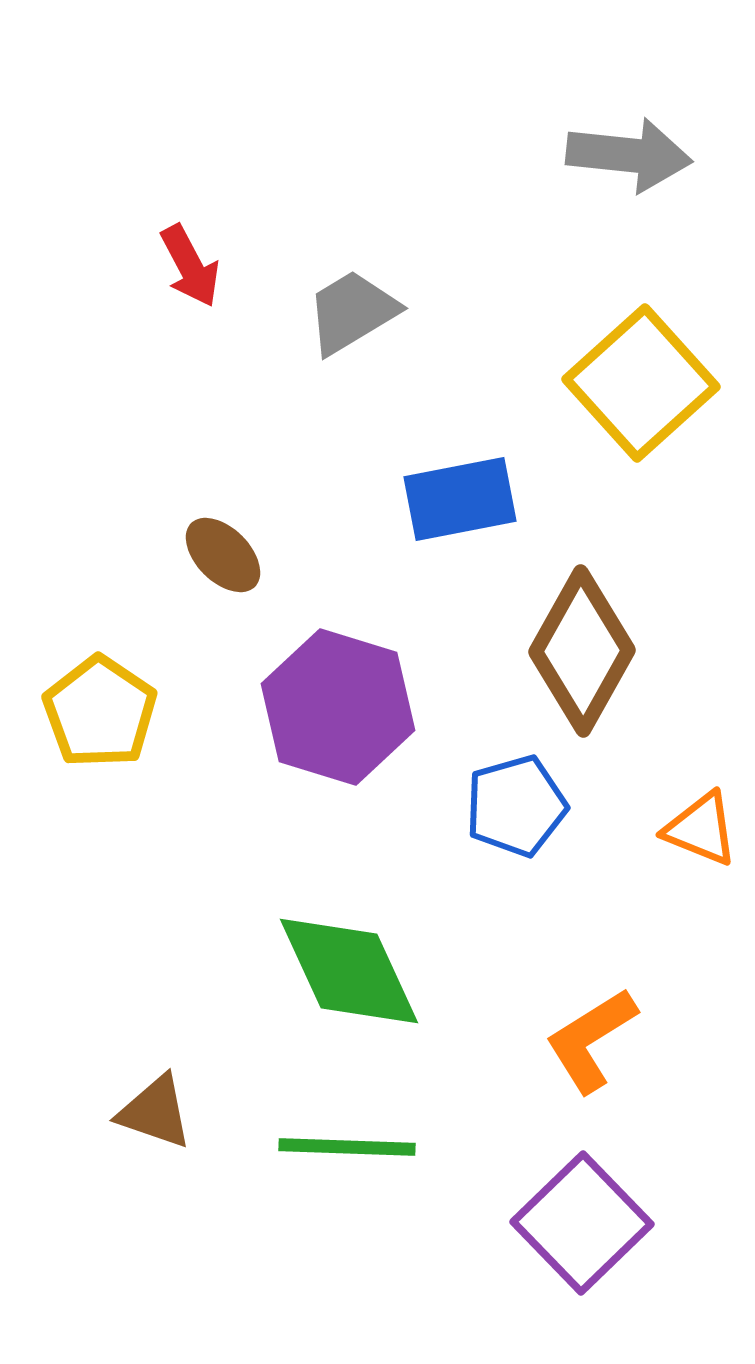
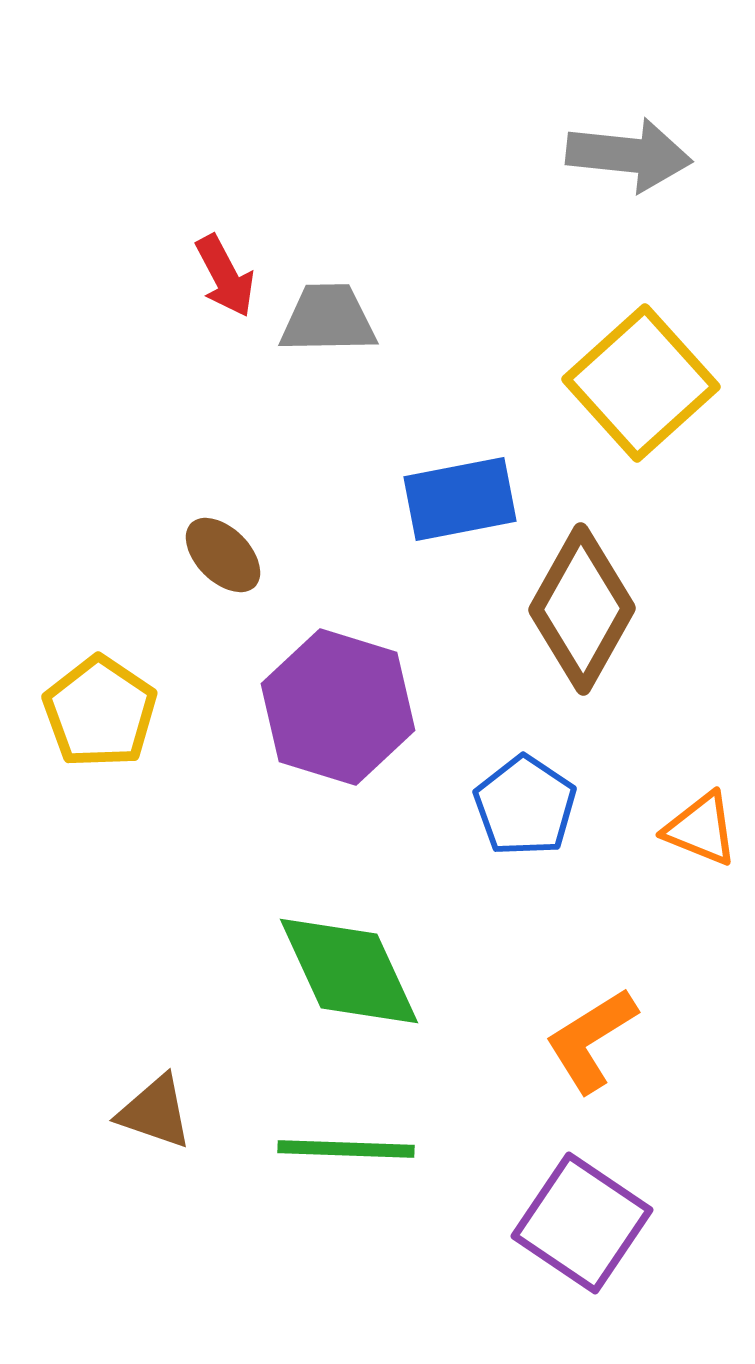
red arrow: moved 35 px right, 10 px down
gray trapezoid: moved 24 px left, 7 px down; rotated 30 degrees clockwise
brown diamond: moved 42 px up
blue pentagon: moved 9 px right; rotated 22 degrees counterclockwise
green line: moved 1 px left, 2 px down
purple square: rotated 12 degrees counterclockwise
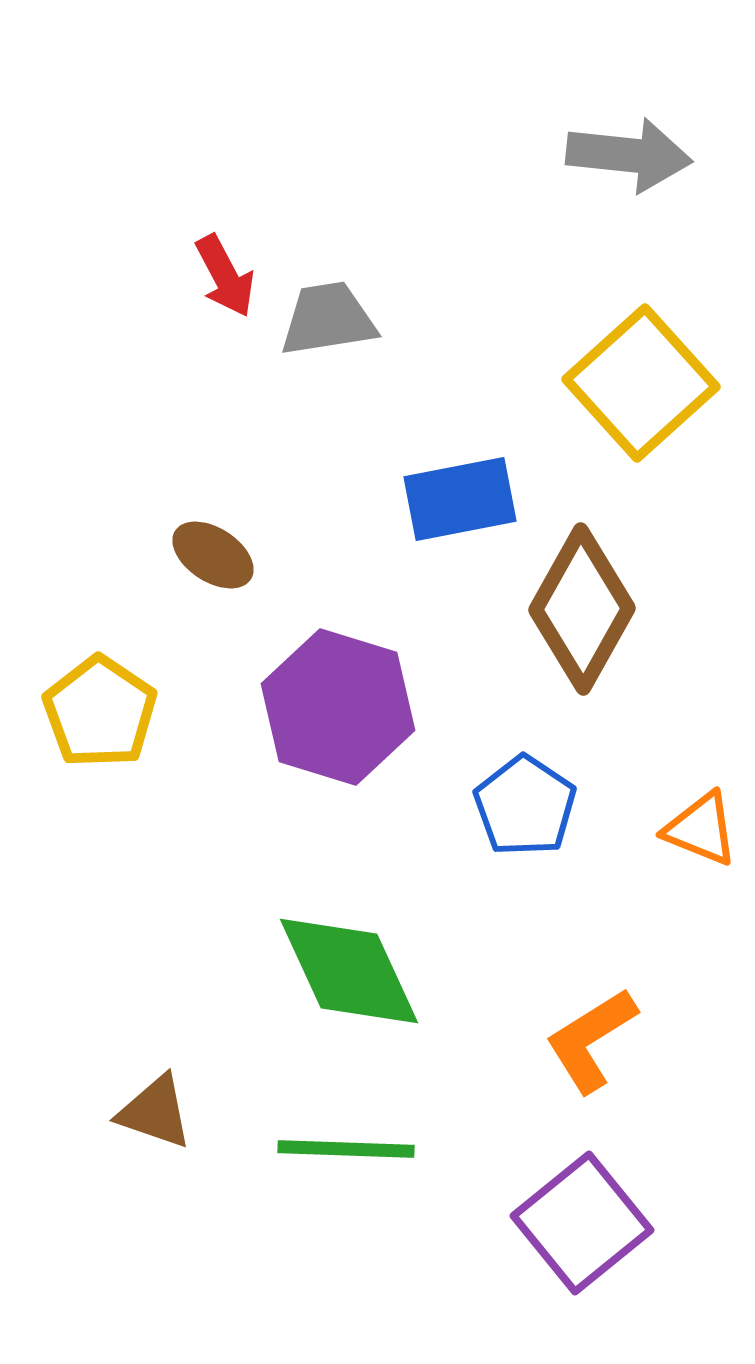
gray trapezoid: rotated 8 degrees counterclockwise
brown ellipse: moved 10 px left; rotated 12 degrees counterclockwise
purple square: rotated 17 degrees clockwise
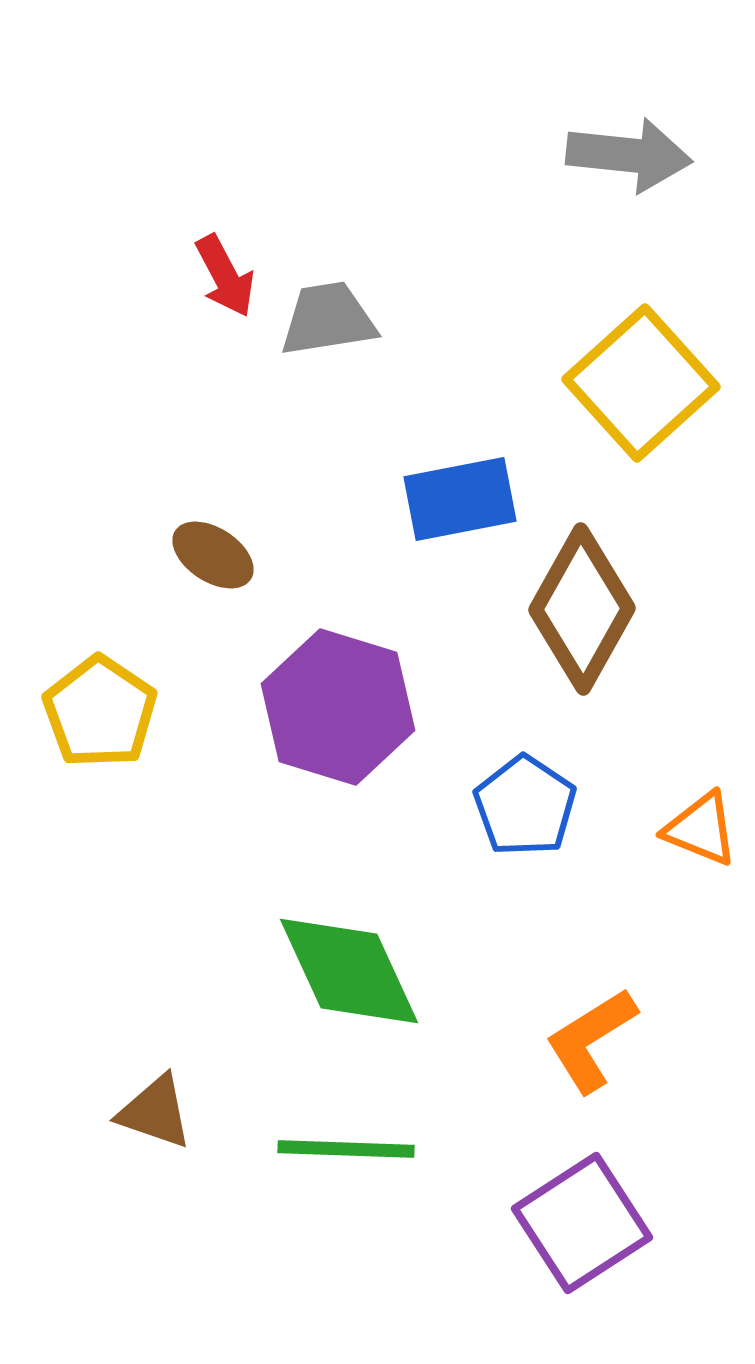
purple square: rotated 6 degrees clockwise
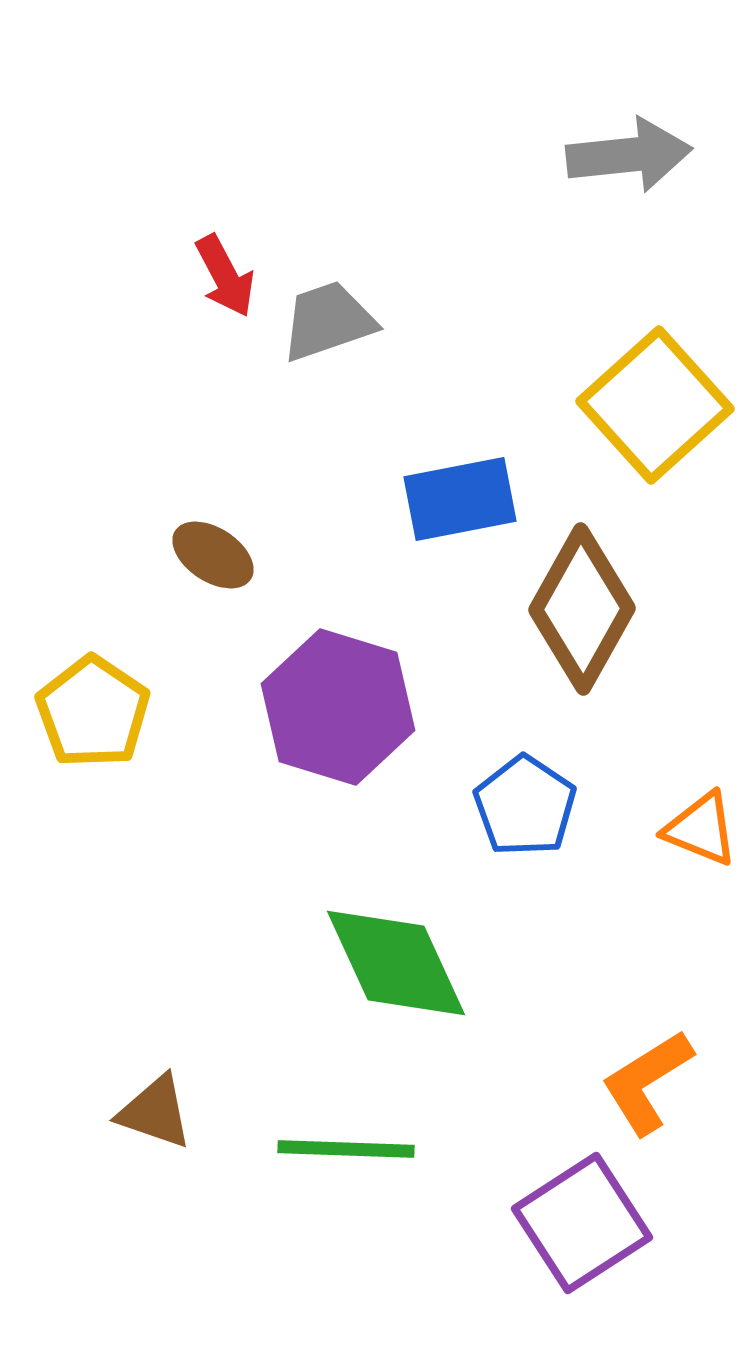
gray arrow: rotated 12 degrees counterclockwise
gray trapezoid: moved 2 px down; rotated 10 degrees counterclockwise
yellow square: moved 14 px right, 22 px down
yellow pentagon: moved 7 px left
green diamond: moved 47 px right, 8 px up
orange L-shape: moved 56 px right, 42 px down
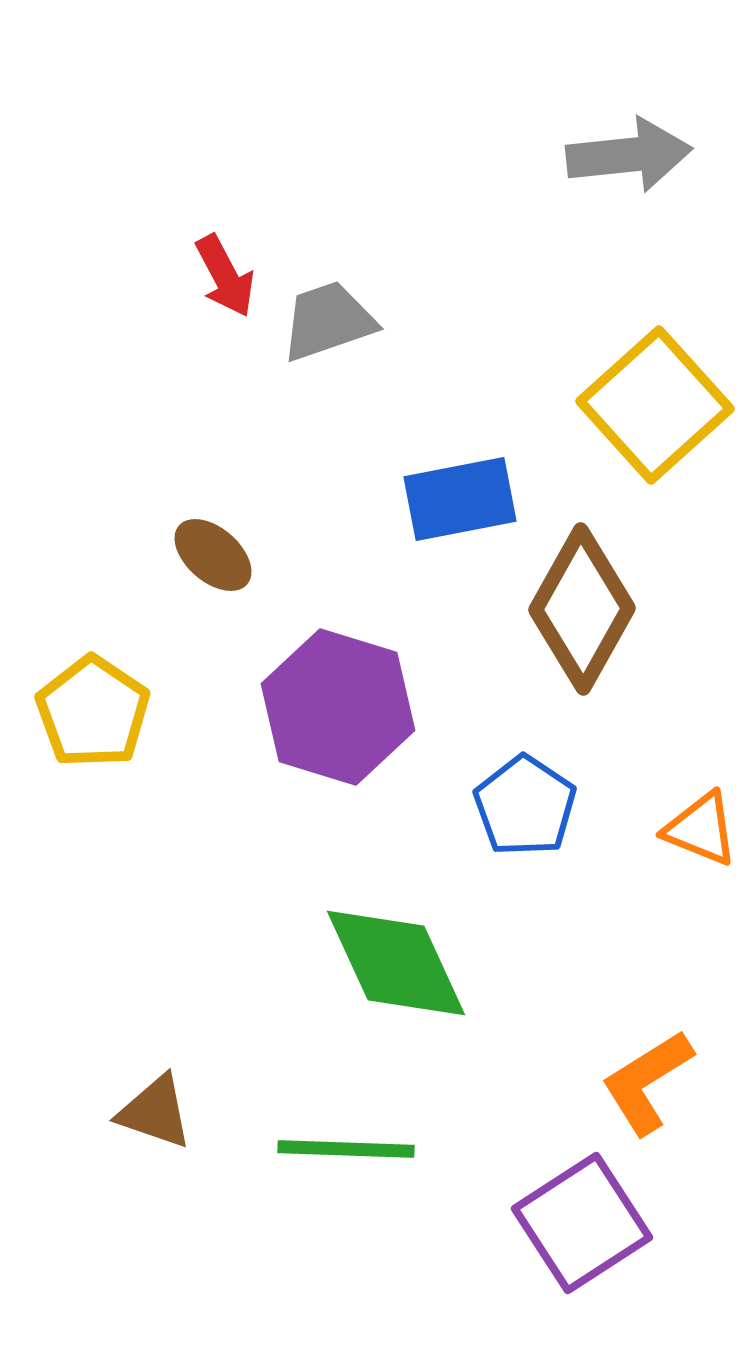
brown ellipse: rotated 8 degrees clockwise
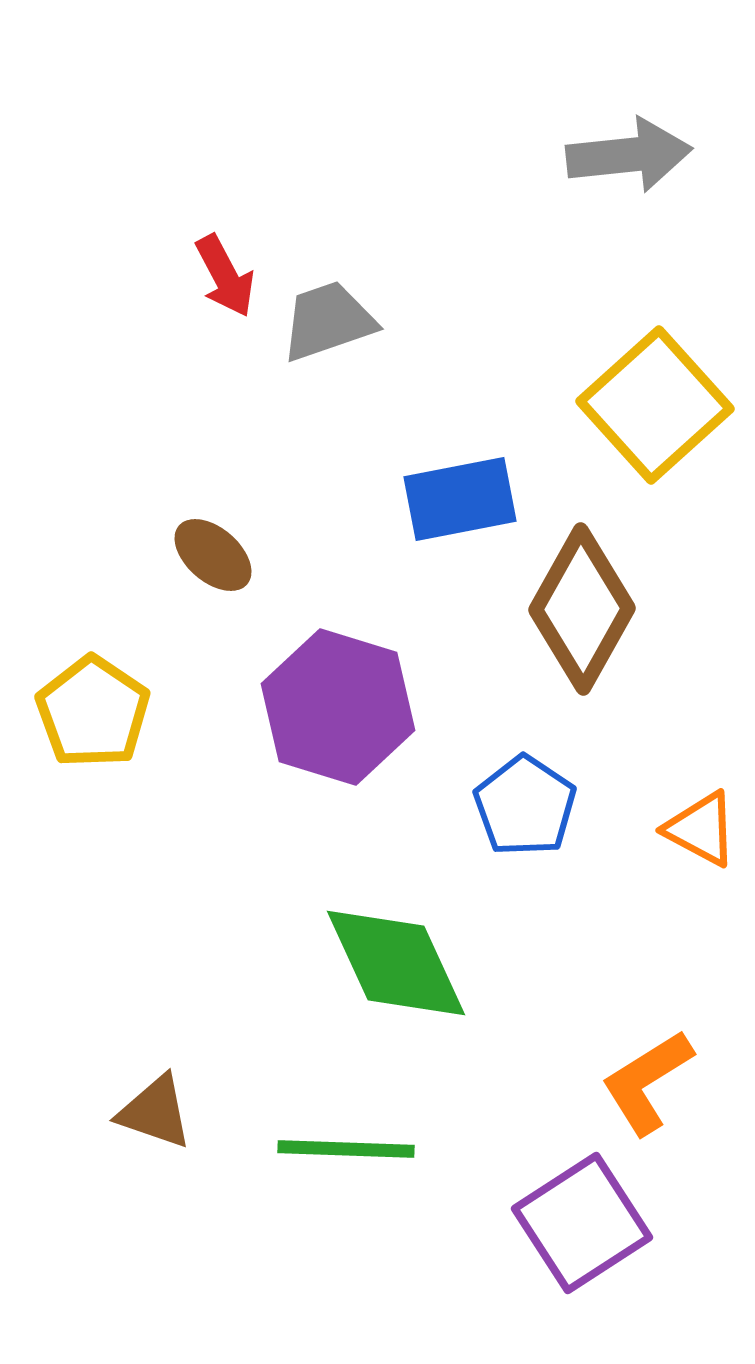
orange triangle: rotated 6 degrees clockwise
